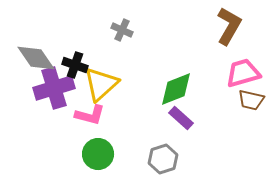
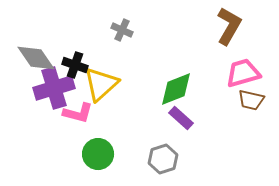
pink L-shape: moved 12 px left, 2 px up
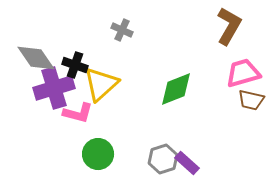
purple rectangle: moved 6 px right, 45 px down
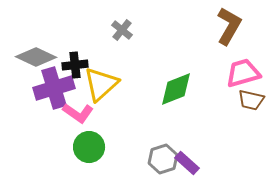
gray cross: rotated 15 degrees clockwise
gray diamond: moved 1 px up; rotated 30 degrees counterclockwise
black cross: rotated 25 degrees counterclockwise
pink L-shape: rotated 20 degrees clockwise
green circle: moved 9 px left, 7 px up
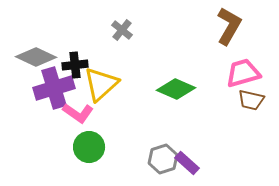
green diamond: rotated 45 degrees clockwise
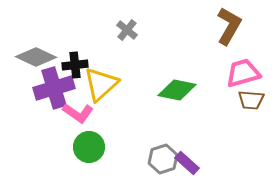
gray cross: moved 5 px right
green diamond: moved 1 px right, 1 px down; rotated 12 degrees counterclockwise
brown trapezoid: rotated 8 degrees counterclockwise
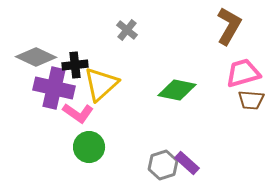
purple cross: rotated 30 degrees clockwise
gray hexagon: moved 6 px down
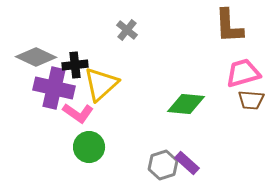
brown L-shape: rotated 147 degrees clockwise
green diamond: moved 9 px right, 14 px down; rotated 6 degrees counterclockwise
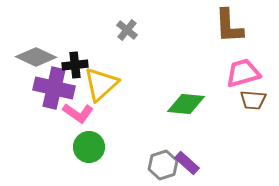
brown trapezoid: moved 2 px right
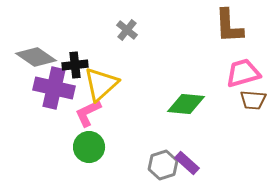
gray diamond: rotated 9 degrees clockwise
pink L-shape: moved 10 px right; rotated 120 degrees clockwise
